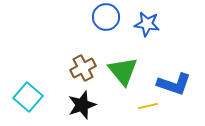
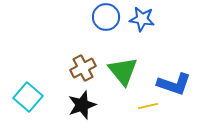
blue star: moved 5 px left, 5 px up
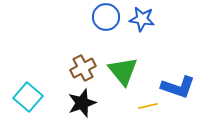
blue L-shape: moved 4 px right, 3 px down
black star: moved 2 px up
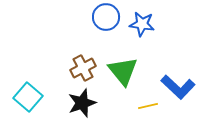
blue star: moved 5 px down
blue L-shape: rotated 24 degrees clockwise
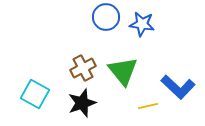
cyan square: moved 7 px right, 3 px up; rotated 12 degrees counterclockwise
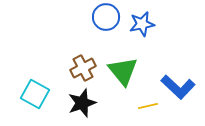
blue star: rotated 20 degrees counterclockwise
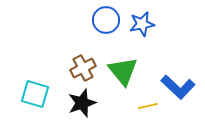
blue circle: moved 3 px down
cyan square: rotated 12 degrees counterclockwise
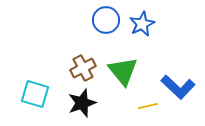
blue star: rotated 15 degrees counterclockwise
